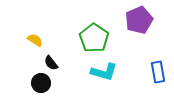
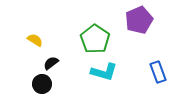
green pentagon: moved 1 px right, 1 px down
black semicircle: rotated 91 degrees clockwise
blue rectangle: rotated 10 degrees counterclockwise
black circle: moved 1 px right, 1 px down
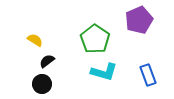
black semicircle: moved 4 px left, 2 px up
blue rectangle: moved 10 px left, 3 px down
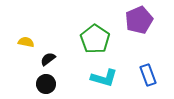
yellow semicircle: moved 9 px left, 2 px down; rotated 21 degrees counterclockwise
black semicircle: moved 1 px right, 2 px up
cyan L-shape: moved 6 px down
black circle: moved 4 px right
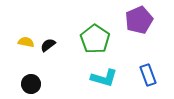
black semicircle: moved 14 px up
black circle: moved 15 px left
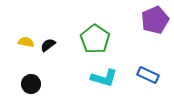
purple pentagon: moved 16 px right
blue rectangle: rotated 45 degrees counterclockwise
